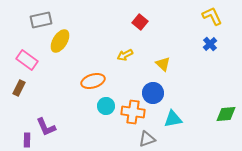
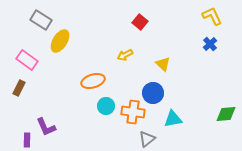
gray rectangle: rotated 45 degrees clockwise
gray triangle: rotated 18 degrees counterclockwise
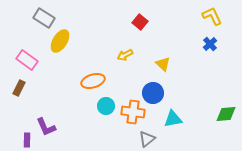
gray rectangle: moved 3 px right, 2 px up
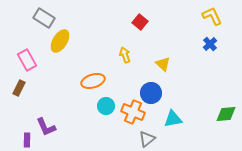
yellow arrow: rotated 98 degrees clockwise
pink rectangle: rotated 25 degrees clockwise
blue circle: moved 2 px left
orange cross: rotated 15 degrees clockwise
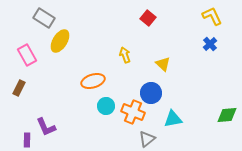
red square: moved 8 px right, 4 px up
pink rectangle: moved 5 px up
green diamond: moved 1 px right, 1 px down
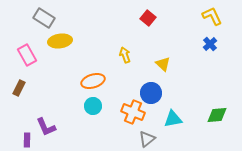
yellow ellipse: rotated 50 degrees clockwise
cyan circle: moved 13 px left
green diamond: moved 10 px left
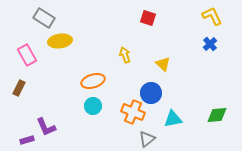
red square: rotated 21 degrees counterclockwise
purple rectangle: rotated 72 degrees clockwise
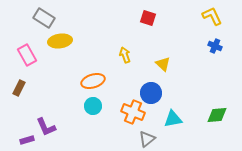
blue cross: moved 5 px right, 2 px down; rotated 24 degrees counterclockwise
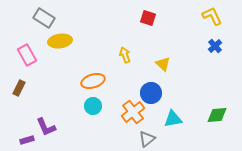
blue cross: rotated 24 degrees clockwise
orange cross: rotated 30 degrees clockwise
